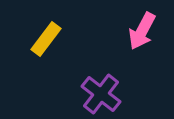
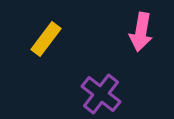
pink arrow: moved 1 px left, 1 px down; rotated 18 degrees counterclockwise
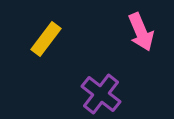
pink arrow: rotated 33 degrees counterclockwise
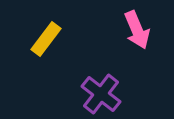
pink arrow: moved 4 px left, 2 px up
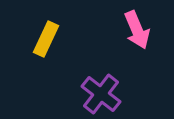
yellow rectangle: rotated 12 degrees counterclockwise
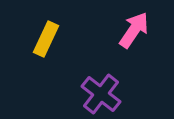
pink arrow: moved 3 px left; rotated 123 degrees counterclockwise
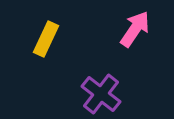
pink arrow: moved 1 px right, 1 px up
